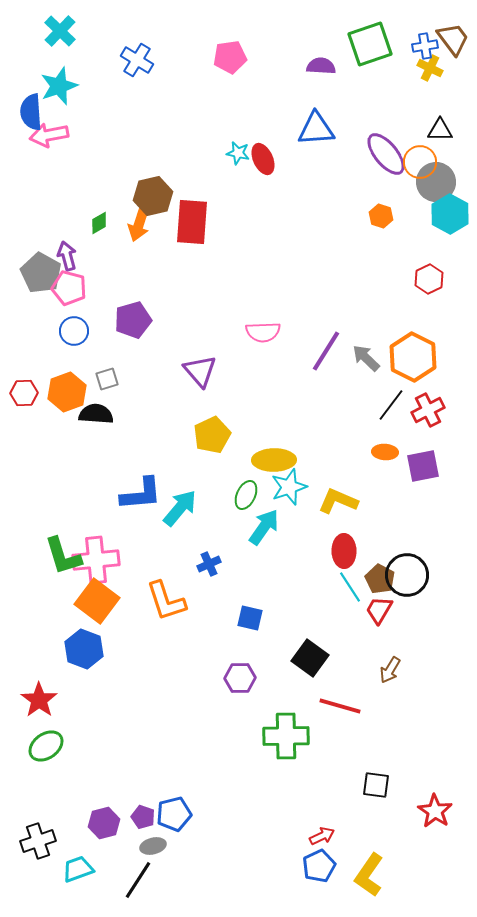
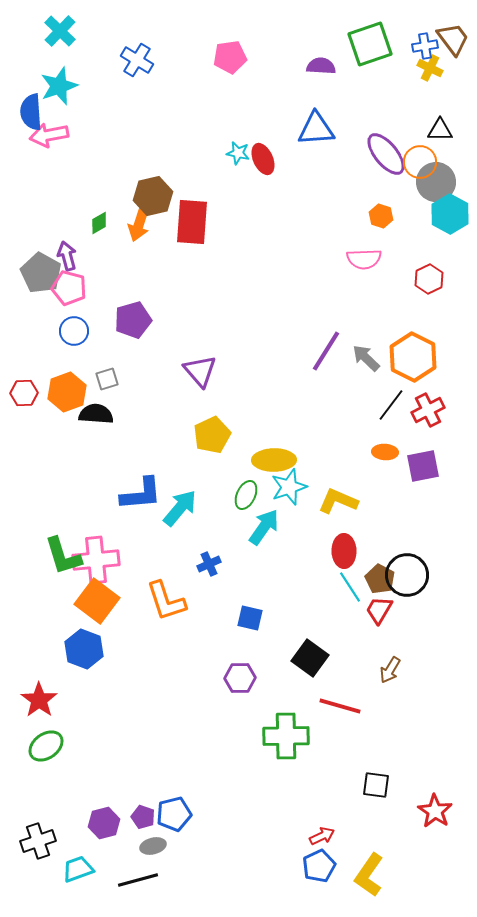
pink semicircle at (263, 332): moved 101 px right, 73 px up
black line at (138, 880): rotated 42 degrees clockwise
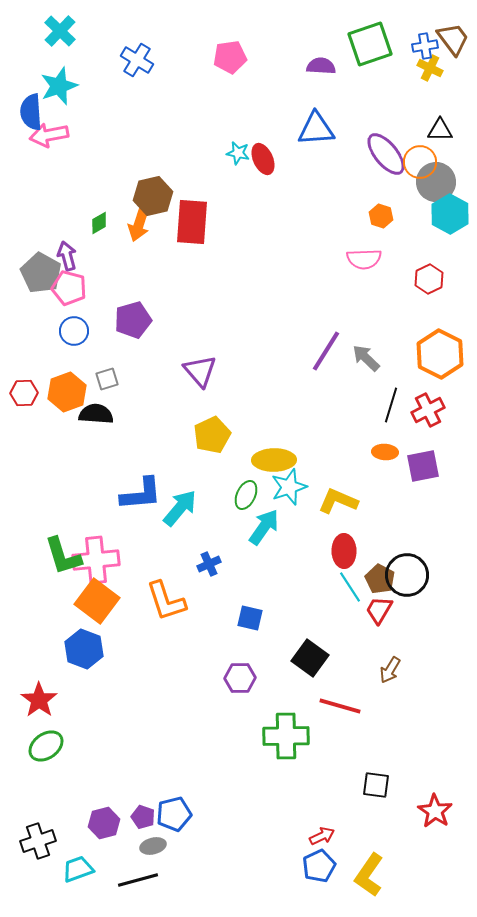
orange hexagon at (413, 357): moved 27 px right, 3 px up
black line at (391, 405): rotated 20 degrees counterclockwise
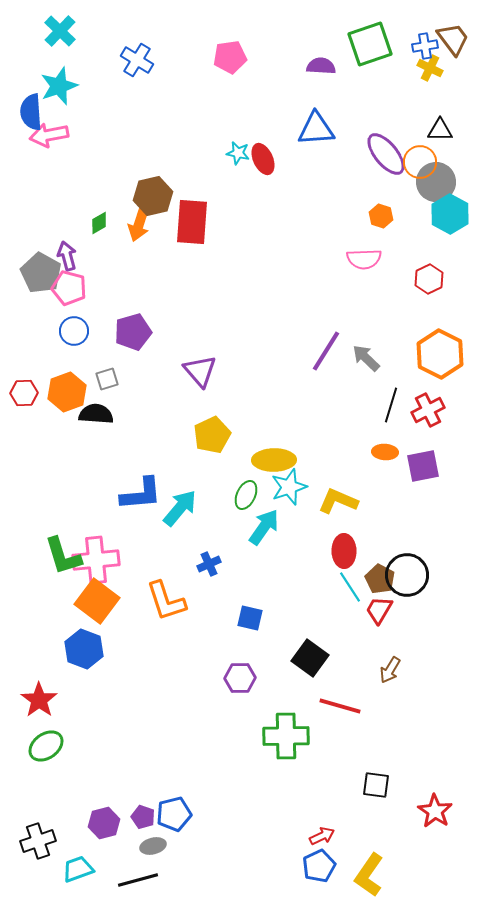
purple pentagon at (133, 320): moved 12 px down
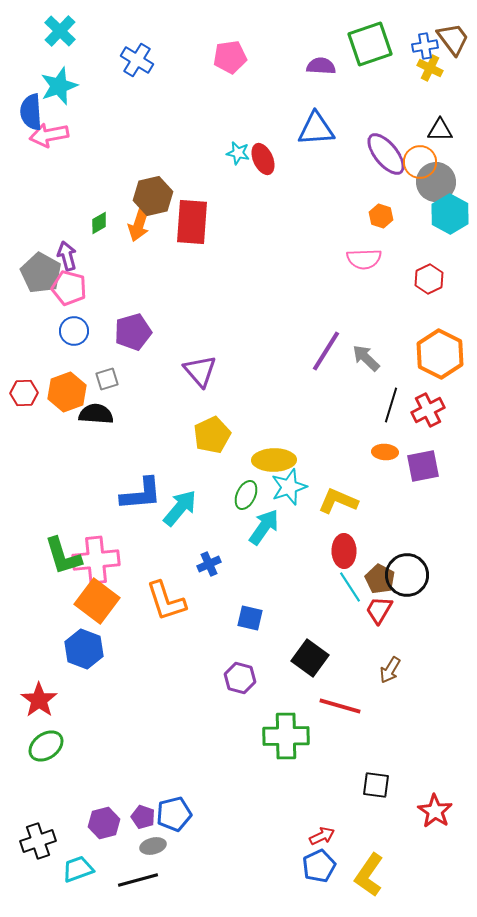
purple hexagon at (240, 678): rotated 16 degrees clockwise
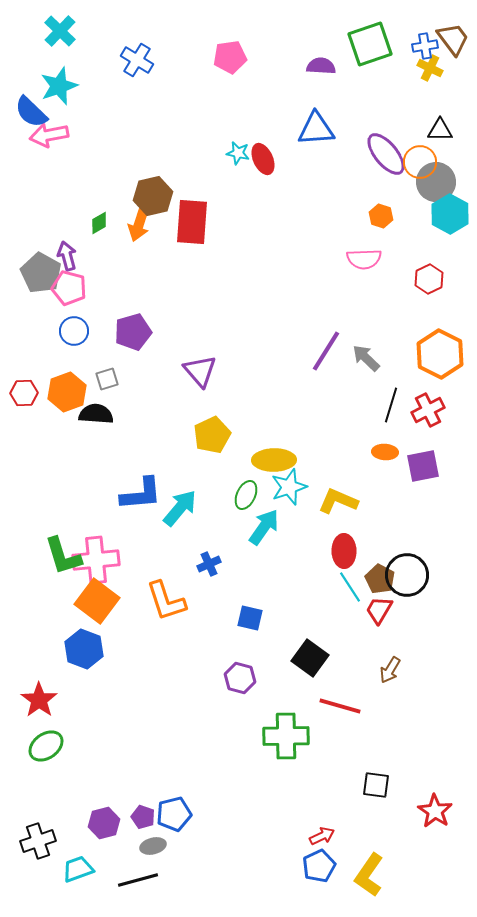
blue semicircle at (31, 112): rotated 42 degrees counterclockwise
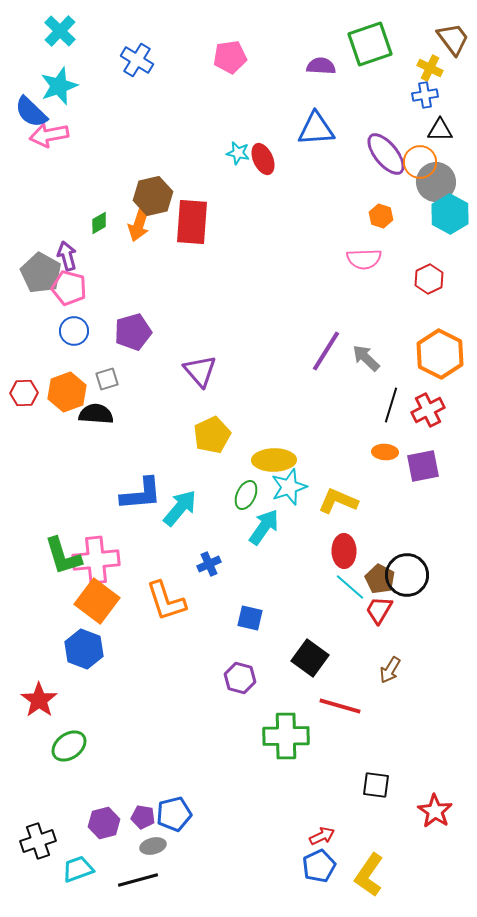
blue cross at (425, 46): moved 49 px down
cyan line at (350, 587): rotated 16 degrees counterclockwise
green ellipse at (46, 746): moved 23 px right
purple pentagon at (143, 817): rotated 10 degrees counterclockwise
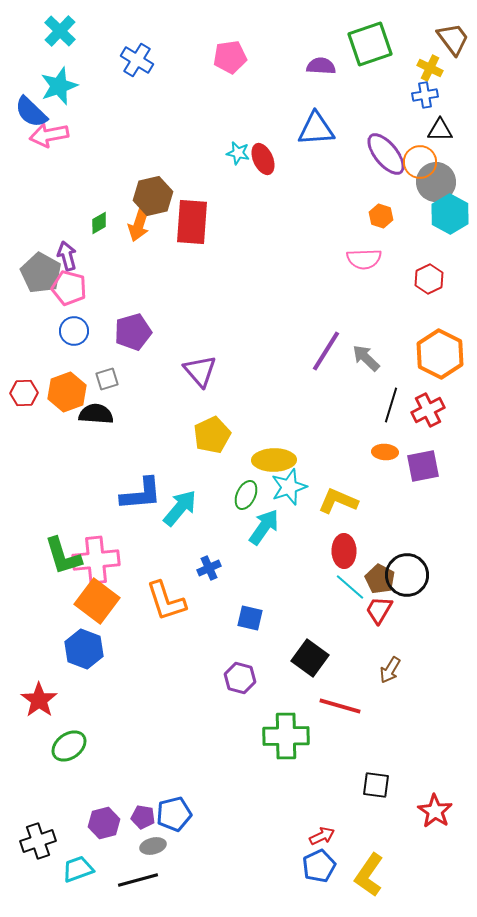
blue cross at (209, 564): moved 4 px down
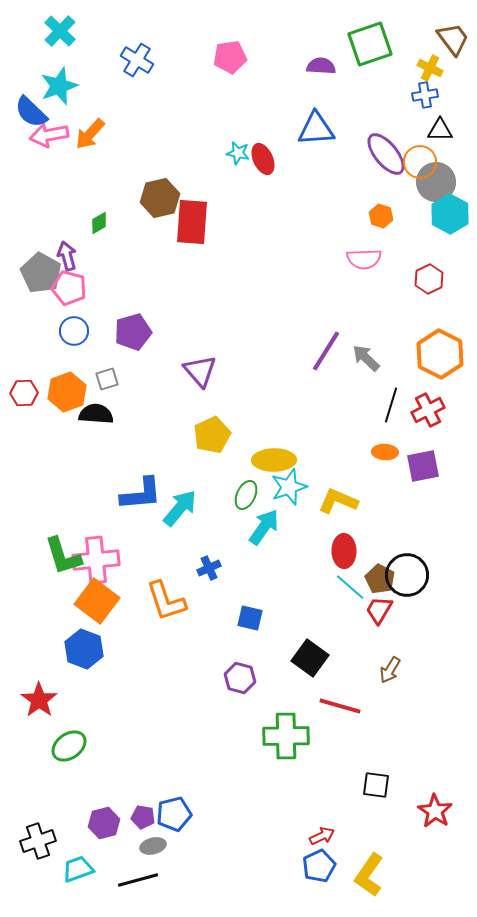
brown hexagon at (153, 196): moved 7 px right, 2 px down
orange arrow at (139, 224): moved 49 px left, 90 px up; rotated 24 degrees clockwise
